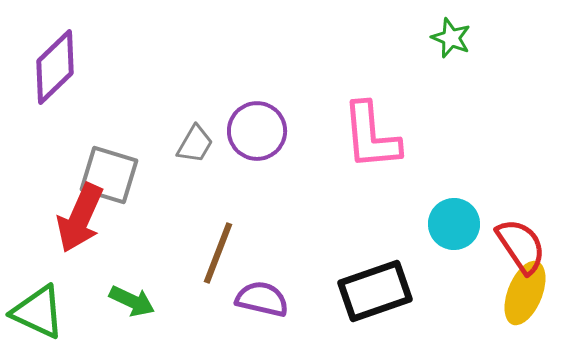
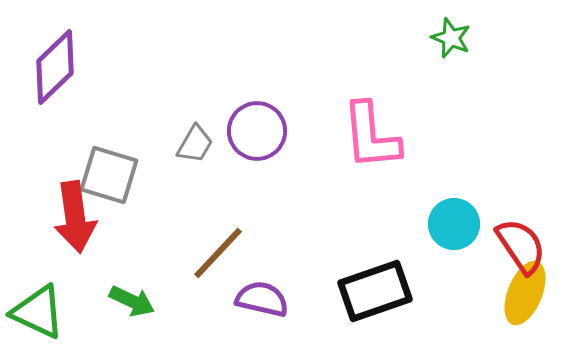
red arrow: moved 5 px left, 1 px up; rotated 32 degrees counterclockwise
brown line: rotated 22 degrees clockwise
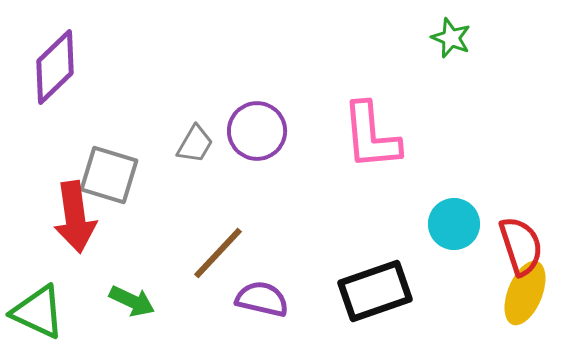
red semicircle: rotated 16 degrees clockwise
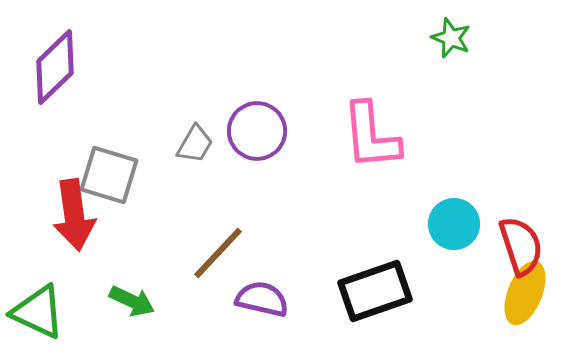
red arrow: moved 1 px left, 2 px up
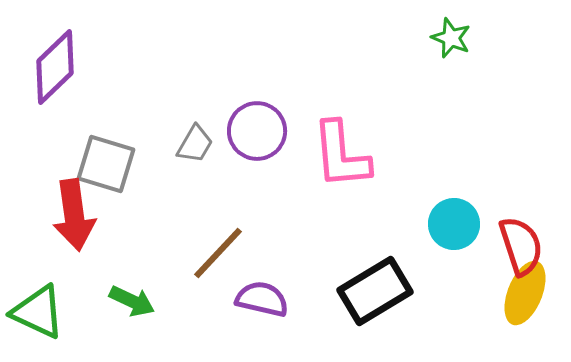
pink L-shape: moved 30 px left, 19 px down
gray square: moved 3 px left, 11 px up
black rectangle: rotated 12 degrees counterclockwise
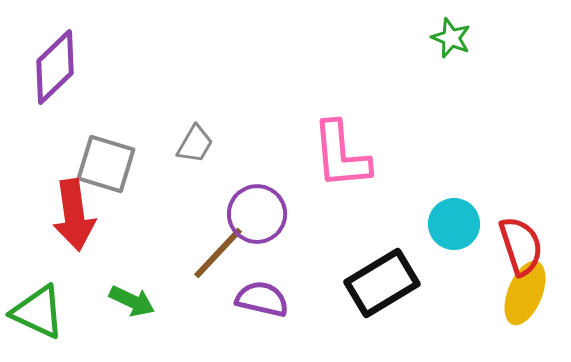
purple circle: moved 83 px down
black rectangle: moved 7 px right, 8 px up
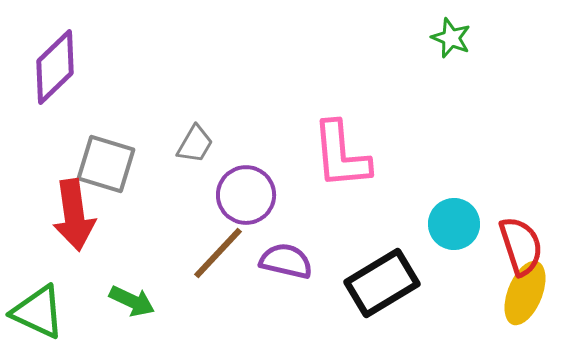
purple circle: moved 11 px left, 19 px up
purple semicircle: moved 24 px right, 38 px up
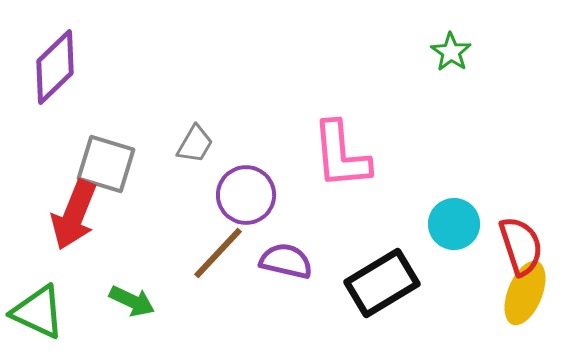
green star: moved 14 px down; rotated 12 degrees clockwise
red arrow: rotated 30 degrees clockwise
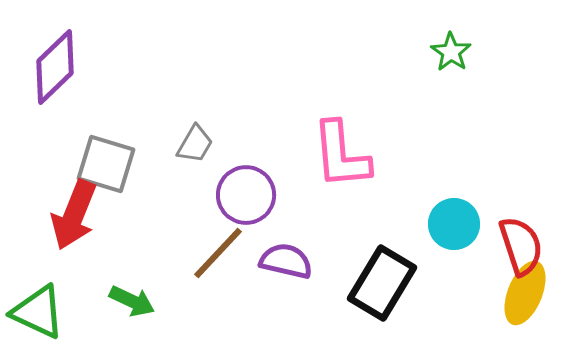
black rectangle: rotated 28 degrees counterclockwise
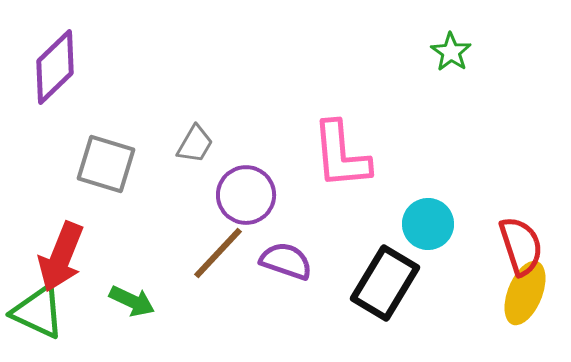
red arrow: moved 13 px left, 42 px down
cyan circle: moved 26 px left
purple semicircle: rotated 6 degrees clockwise
black rectangle: moved 3 px right
